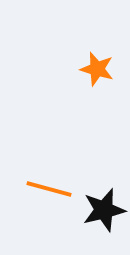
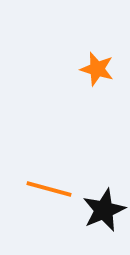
black star: rotated 9 degrees counterclockwise
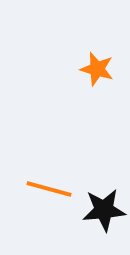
black star: rotated 18 degrees clockwise
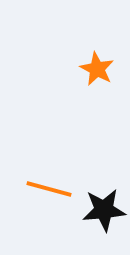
orange star: rotated 12 degrees clockwise
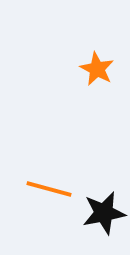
black star: moved 3 px down; rotated 6 degrees counterclockwise
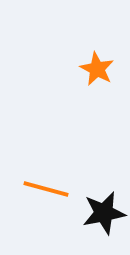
orange line: moved 3 px left
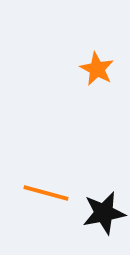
orange line: moved 4 px down
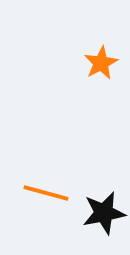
orange star: moved 4 px right, 6 px up; rotated 16 degrees clockwise
